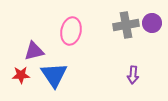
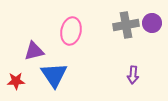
red star: moved 5 px left, 6 px down
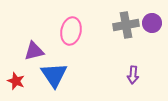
red star: rotated 24 degrees clockwise
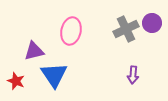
gray cross: moved 4 px down; rotated 15 degrees counterclockwise
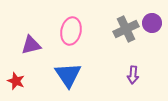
purple triangle: moved 3 px left, 6 px up
blue triangle: moved 14 px right
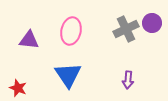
purple triangle: moved 2 px left, 5 px up; rotated 20 degrees clockwise
purple arrow: moved 5 px left, 5 px down
red star: moved 2 px right, 7 px down
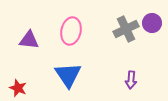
purple arrow: moved 3 px right
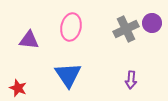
pink ellipse: moved 4 px up
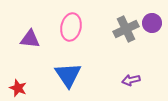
purple triangle: moved 1 px right, 1 px up
purple arrow: rotated 72 degrees clockwise
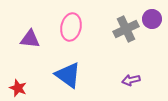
purple circle: moved 4 px up
blue triangle: rotated 20 degrees counterclockwise
